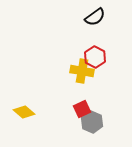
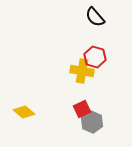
black semicircle: rotated 85 degrees clockwise
red hexagon: rotated 10 degrees counterclockwise
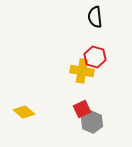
black semicircle: rotated 35 degrees clockwise
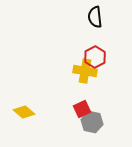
red hexagon: rotated 15 degrees clockwise
yellow cross: moved 3 px right
gray hexagon: rotated 10 degrees counterclockwise
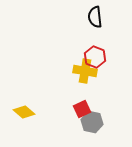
red hexagon: rotated 10 degrees counterclockwise
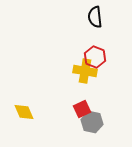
yellow diamond: rotated 25 degrees clockwise
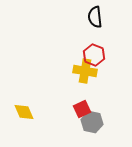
red hexagon: moved 1 px left, 2 px up
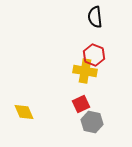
red square: moved 1 px left, 5 px up
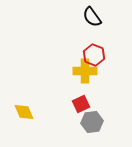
black semicircle: moved 3 px left; rotated 30 degrees counterclockwise
yellow cross: rotated 10 degrees counterclockwise
gray hexagon: rotated 20 degrees counterclockwise
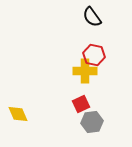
red hexagon: rotated 10 degrees counterclockwise
yellow diamond: moved 6 px left, 2 px down
